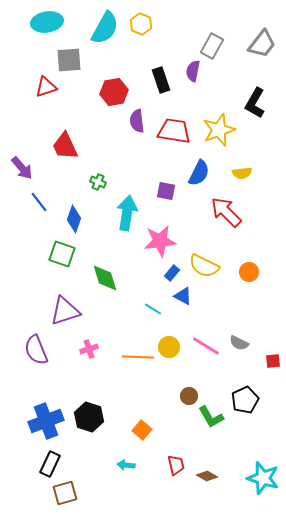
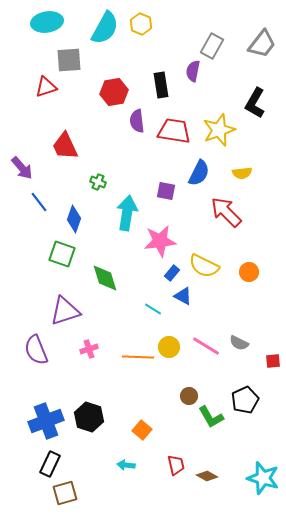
black rectangle at (161, 80): moved 5 px down; rotated 10 degrees clockwise
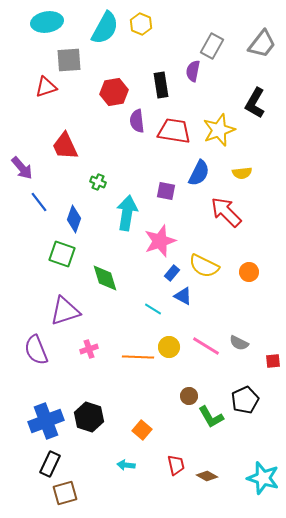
pink star at (160, 241): rotated 12 degrees counterclockwise
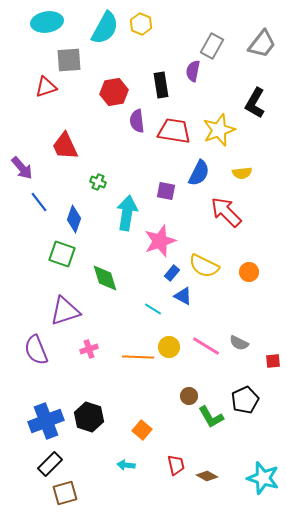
black rectangle at (50, 464): rotated 20 degrees clockwise
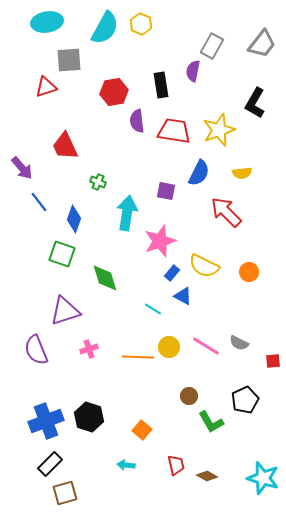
green L-shape at (211, 417): moved 5 px down
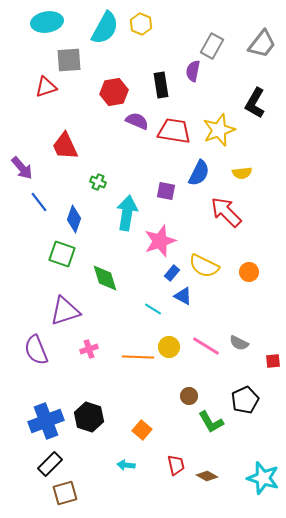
purple semicircle at (137, 121): rotated 120 degrees clockwise
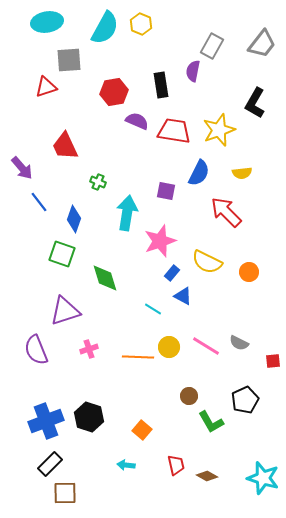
yellow semicircle at (204, 266): moved 3 px right, 4 px up
brown square at (65, 493): rotated 15 degrees clockwise
